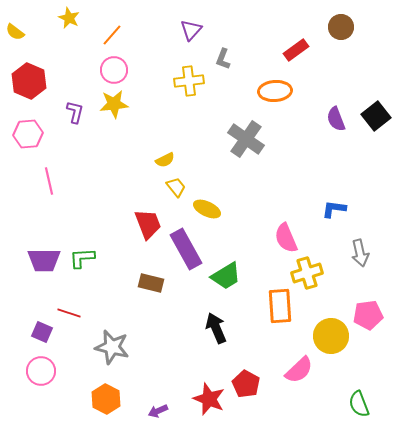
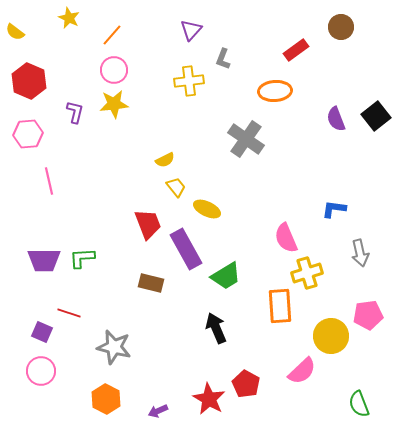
gray star at (112, 347): moved 2 px right
pink semicircle at (299, 370): moved 3 px right, 1 px down
red star at (209, 399): rotated 8 degrees clockwise
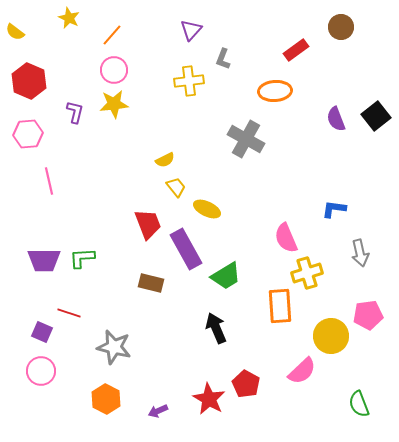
gray cross at (246, 139): rotated 6 degrees counterclockwise
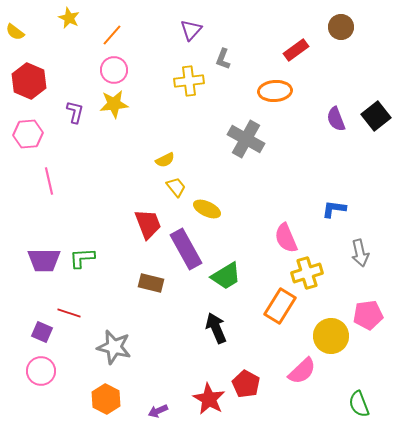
orange rectangle at (280, 306): rotated 36 degrees clockwise
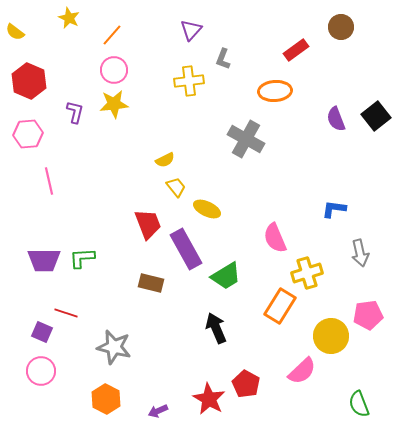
pink semicircle at (286, 238): moved 11 px left
red line at (69, 313): moved 3 px left
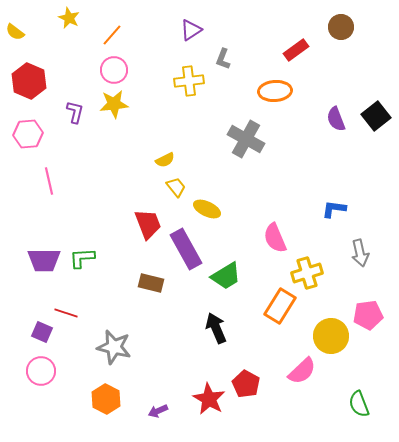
purple triangle at (191, 30): rotated 15 degrees clockwise
